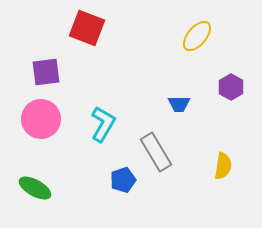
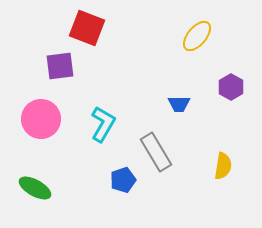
purple square: moved 14 px right, 6 px up
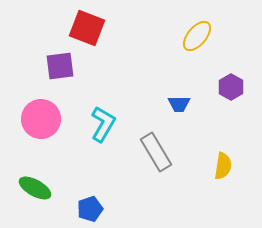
blue pentagon: moved 33 px left, 29 px down
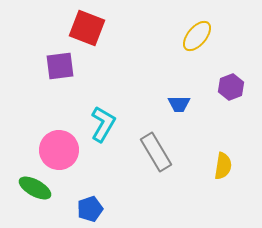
purple hexagon: rotated 10 degrees clockwise
pink circle: moved 18 px right, 31 px down
